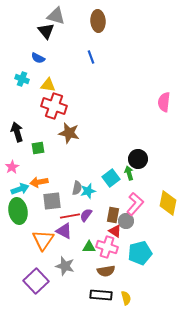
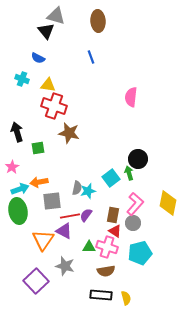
pink semicircle: moved 33 px left, 5 px up
gray circle: moved 7 px right, 2 px down
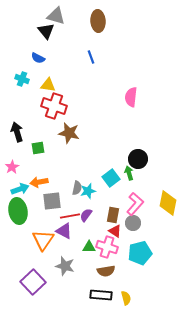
purple square: moved 3 px left, 1 px down
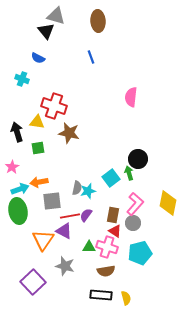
yellow triangle: moved 11 px left, 37 px down
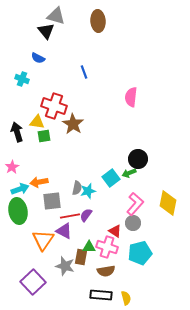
blue line: moved 7 px left, 15 px down
brown star: moved 4 px right, 9 px up; rotated 20 degrees clockwise
green square: moved 6 px right, 12 px up
green arrow: rotated 96 degrees counterclockwise
brown rectangle: moved 32 px left, 42 px down
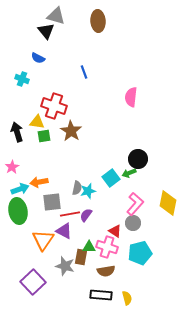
brown star: moved 2 px left, 7 px down
gray square: moved 1 px down
red line: moved 2 px up
yellow semicircle: moved 1 px right
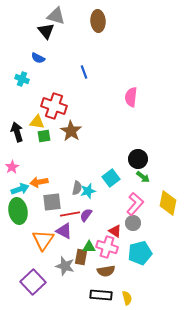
green arrow: moved 14 px right, 4 px down; rotated 120 degrees counterclockwise
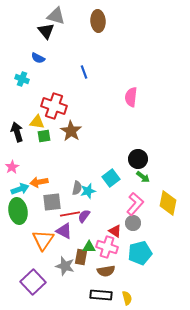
purple semicircle: moved 2 px left, 1 px down
